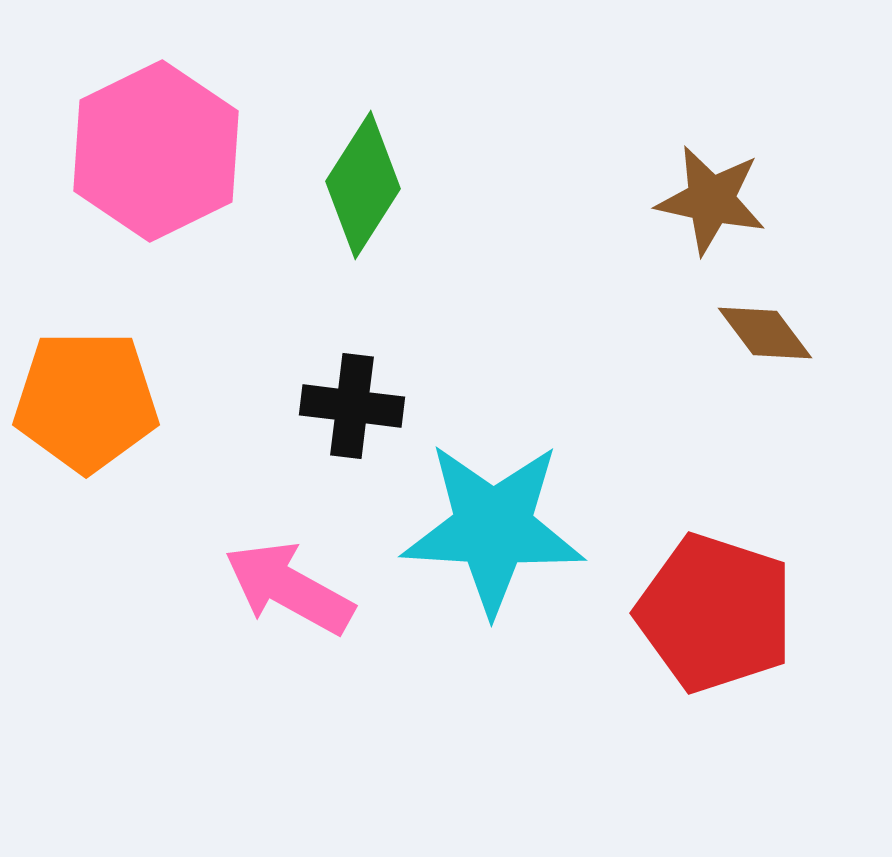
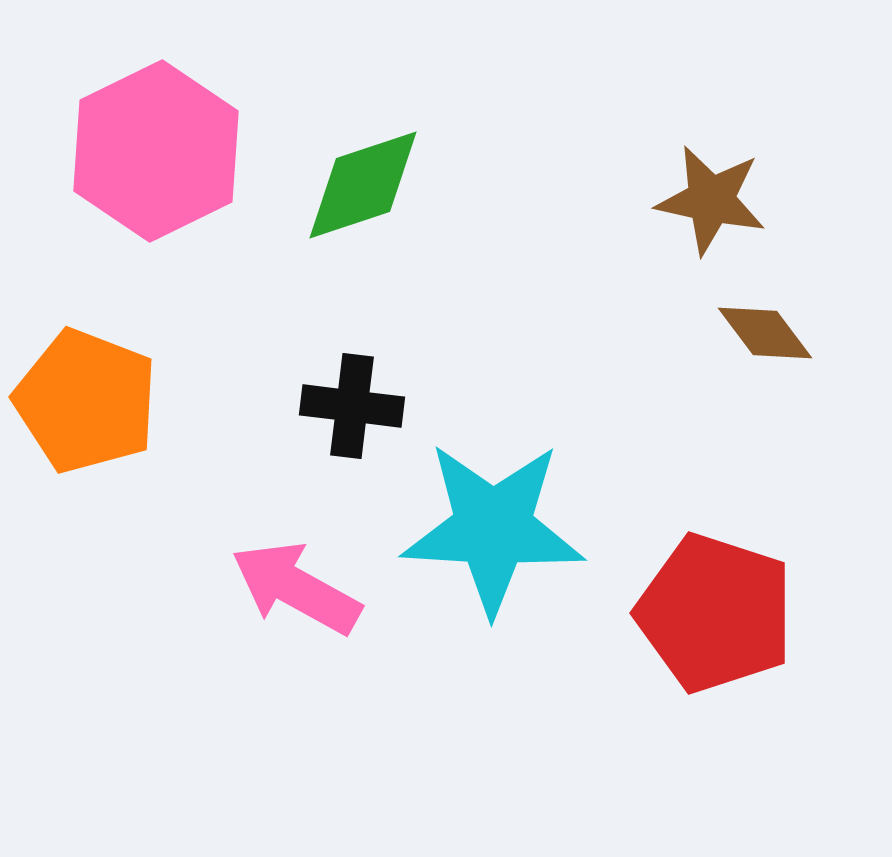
green diamond: rotated 39 degrees clockwise
orange pentagon: rotated 21 degrees clockwise
pink arrow: moved 7 px right
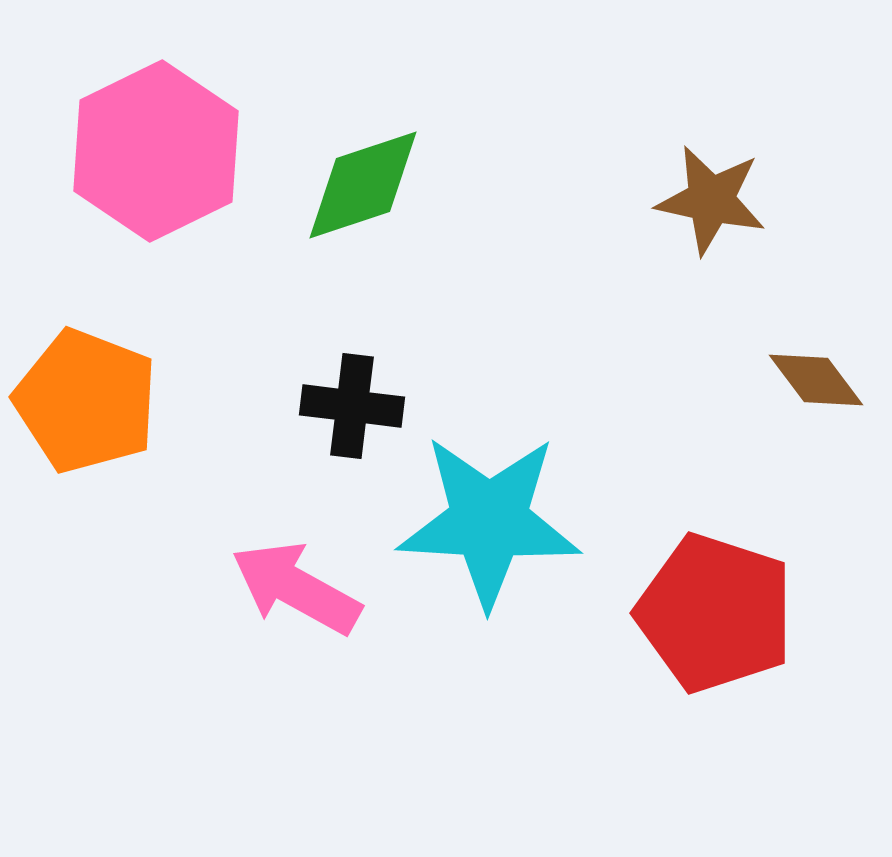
brown diamond: moved 51 px right, 47 px down
cyan star: moved 4 px left, 7 px up
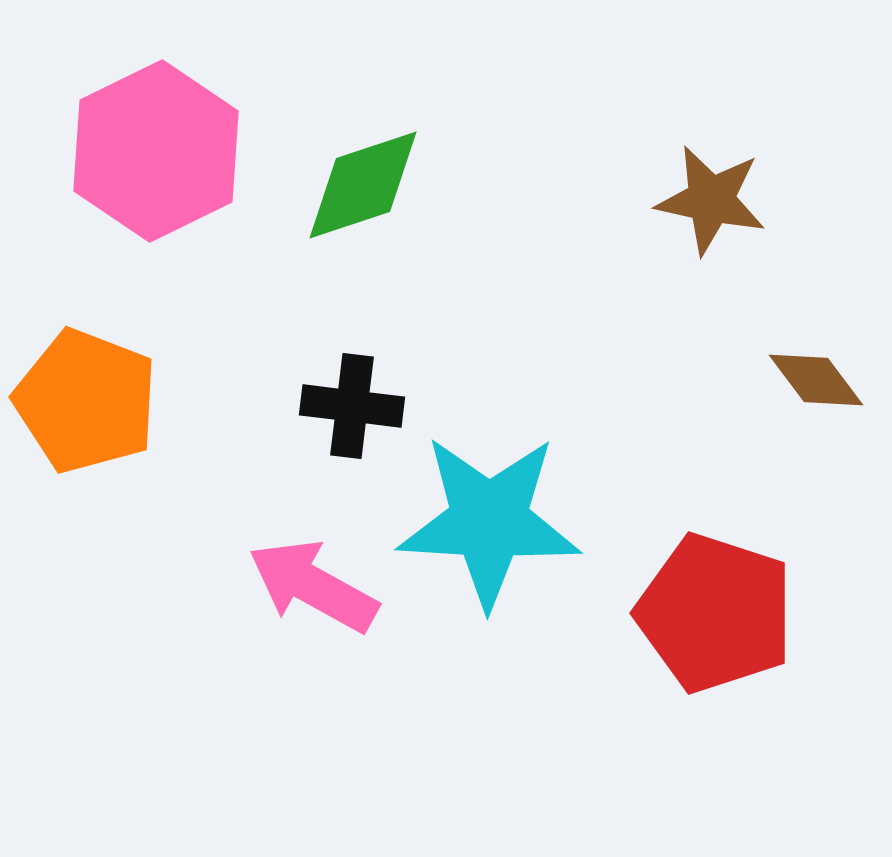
pink arrow: moved 17 px right, 2 px up
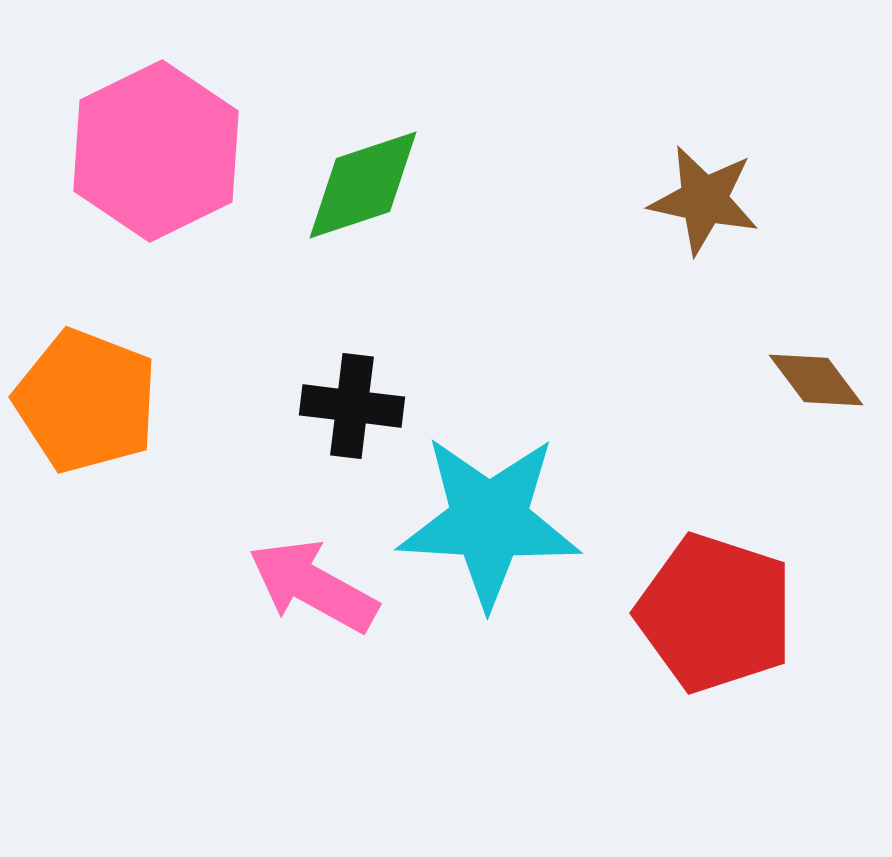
brown star: moved 7 px left
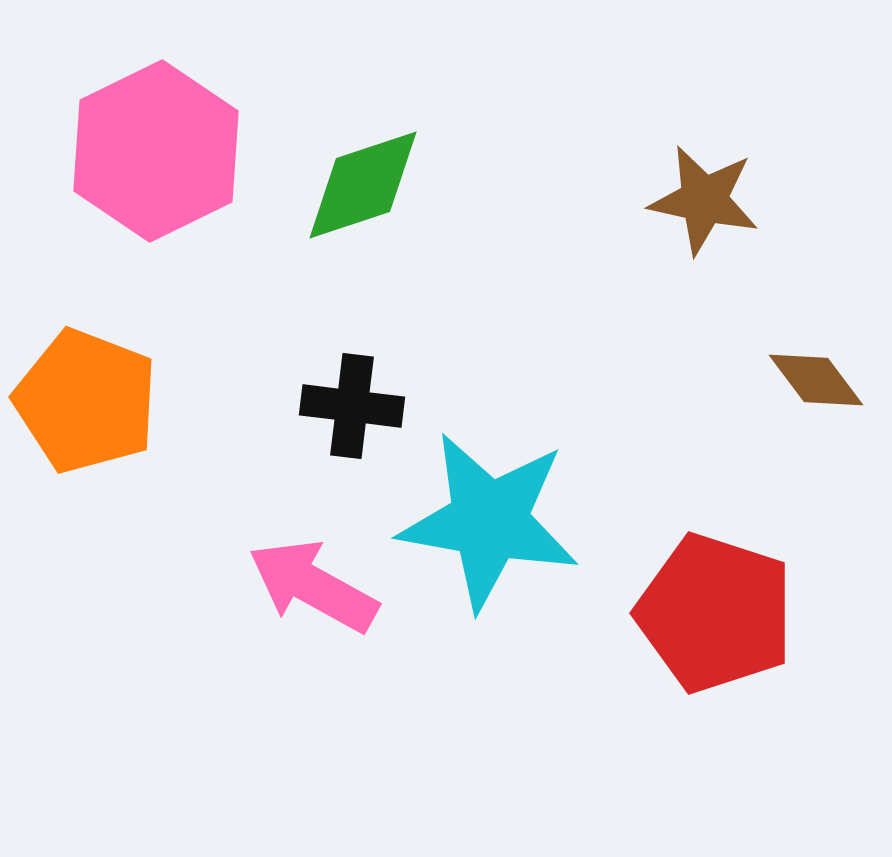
cyan star: rotated 7 degrees clockwise
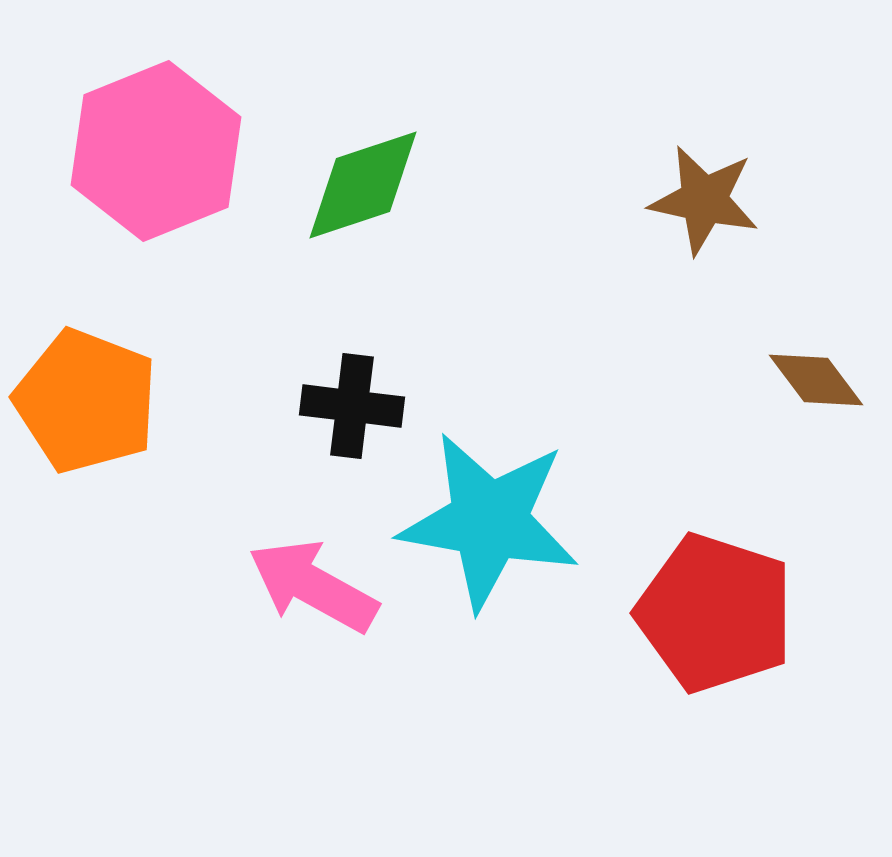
pink hexagon: rotated 4 degrees clockwise
